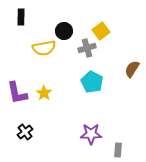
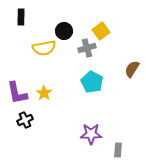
black cross: moved 12 px up; rotated 14 degrees clockwise
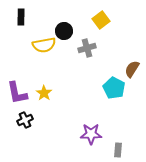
yellow square: moved 11 px up
yellow semicircle: moved 3 px up
cyan pentagon: moved 22 px right, 6 px down
